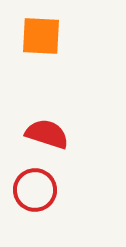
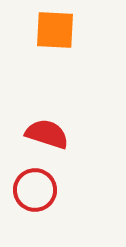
orange square: moved 14 px right, 6 px up
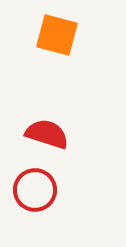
orange square: moved 2 px right, 5 px down; rotated 12 degrees clockwise
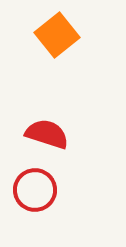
orange square: rotated 36 degrees clockwise
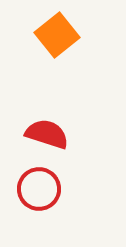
red circle: moved 4 px right, 1 px up
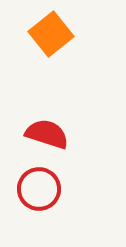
orange square: moved 6 px left, 1 px up
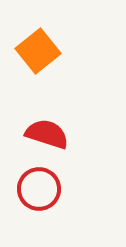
orange square: moved 13 px left, 17 px down
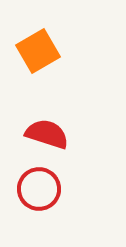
orange square: rotated 9 degrees clockwise
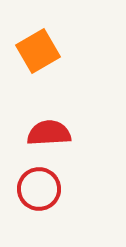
red semicircle: moved 2 px right, 1 px up; rotated 21 degrees counterclockwise
